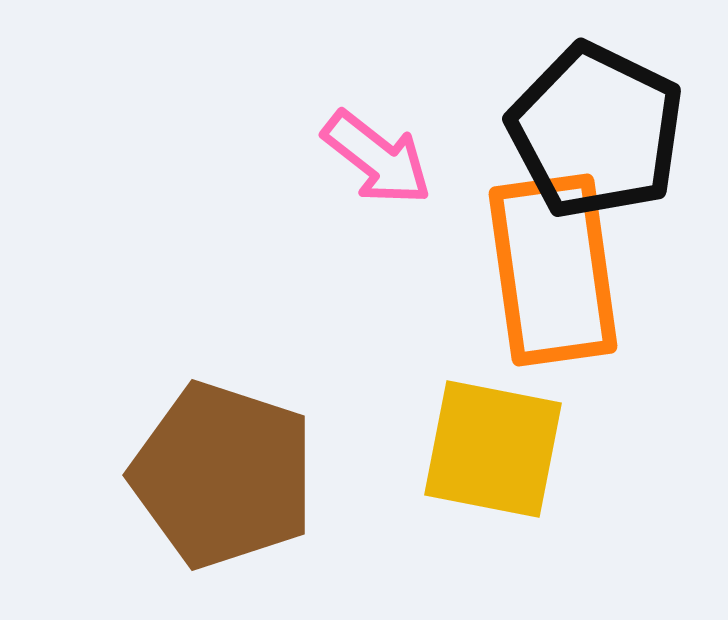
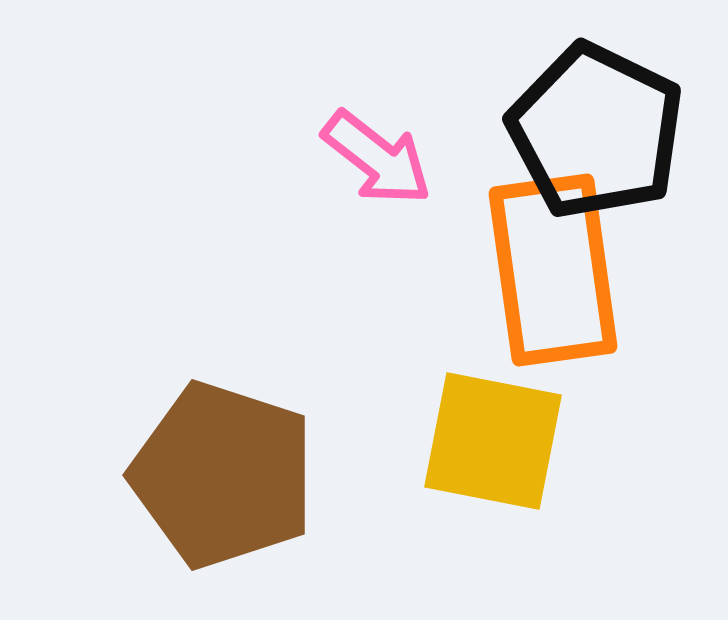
yellow square: moved 8 px up
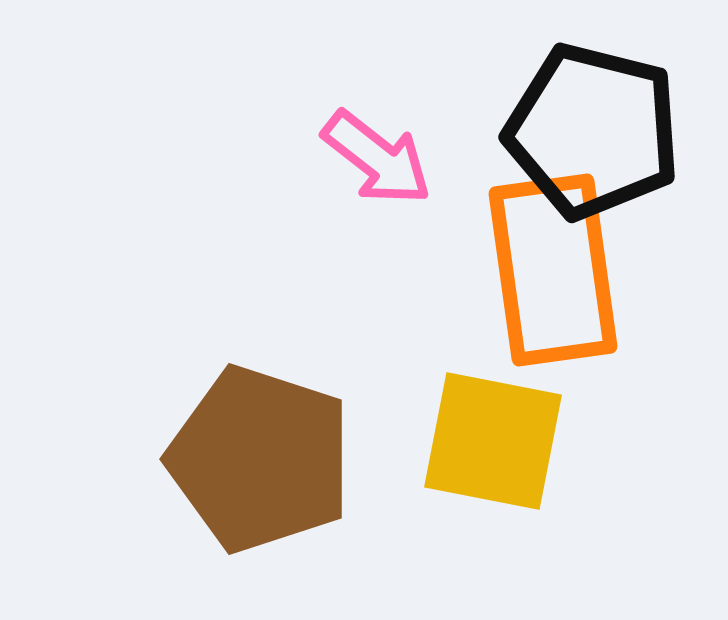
black pentagon: moved 3 px left; rotated 12 degrees counterclockwise
brown pentagon: moved 37 px right, 16 px up
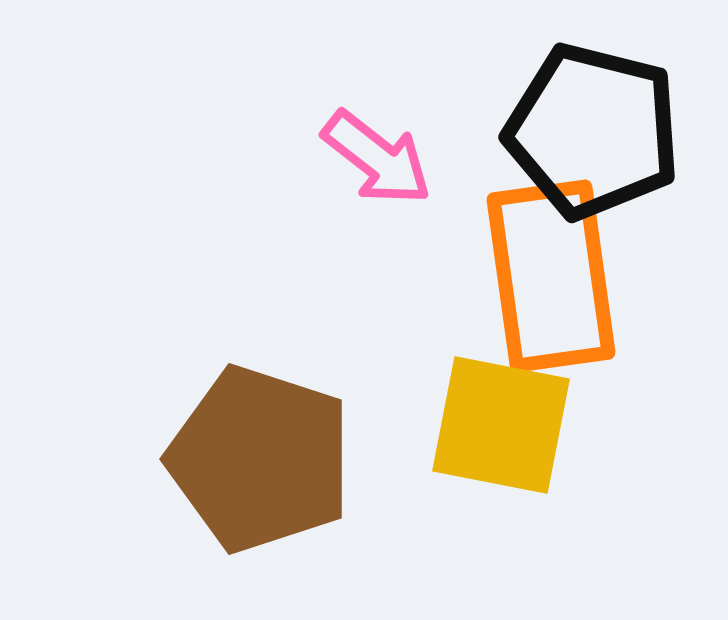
orange rectangle: moved 2 px left, 6 px down
yellow square: moved 8 px right, 16 px up
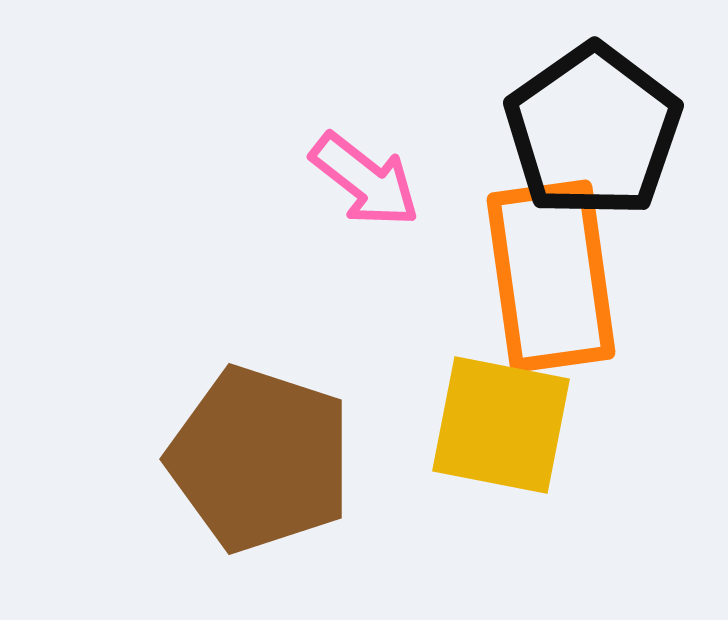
black pentagon: rotated 23 degrees clockwise
pink arrow: moved 12 px left, 22 px down
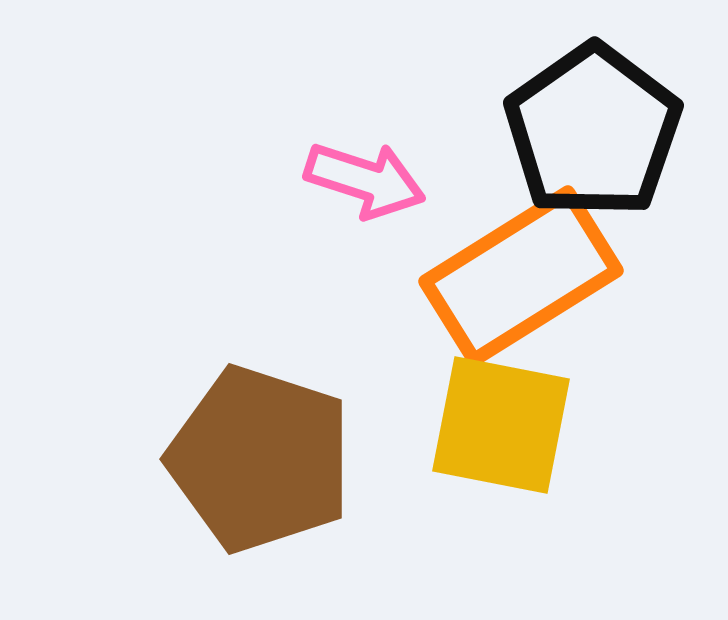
pink arrow: rotated 20 degrees counterclockwise
orange rectangle: moved 30 px left; rotated 66 degrees clockwise
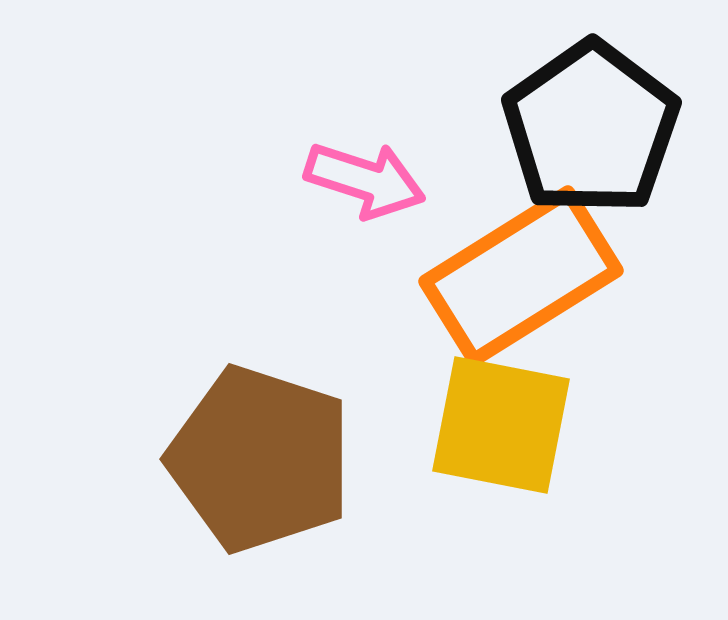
black pentagon: moved 2 px left, 3 px up
